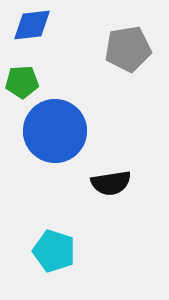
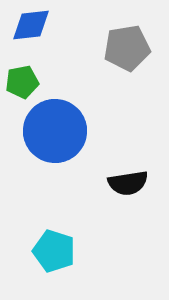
blue diamond: moved 1 px left
gray pentagon: moved 1 px left, 1 px up
green pentagon: rotated 8 degrees counterclockwise
black semicircle: moved 17 px right
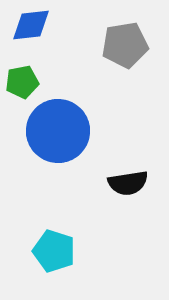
gray pentagon: moved 2 px left, 3 px up
blue circle: moved 3 px right
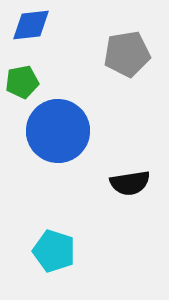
gray pentagon: moved 2 px right, 9 px down
black semicircle: moved 2 px right
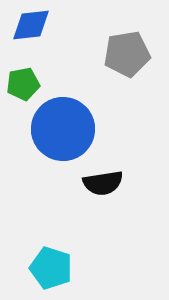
green pentagon: moved 1 px right, 2 px down
blue circle: moved 5 px right, 2 px up
black semicircle: moved 27 px left
cyan pentagon: moved 3 px left, 17 px down
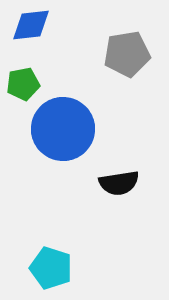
black semicircle: moved 16 px right
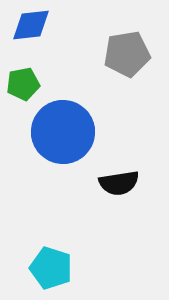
blue circle: moved 3 px down
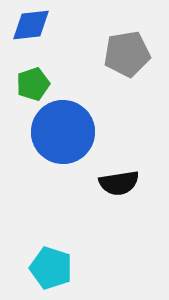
green pentagon: moved 10 px right; rotated 8 degrees counterclockwise
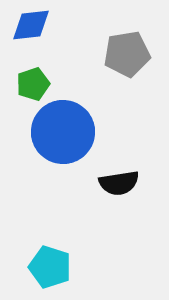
cyan pentagon: moved 1 px left, 1 px up
